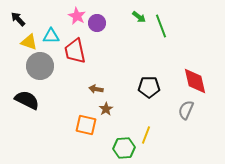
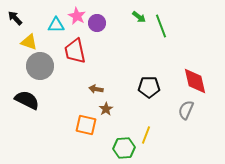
black arrow: moved 3 px left, 1 px up
cyan triangle: moved 5 px right, 11 px up
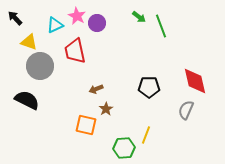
cyan triangle: moved 1 px left; rotated 24 degrees counterclockwise
brown arrow: rotated 32 degrees counterclockwise
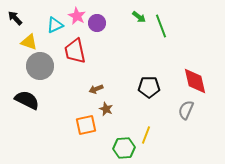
brown star: rotated 16 degrees counterclockwise
orange square: rotated 25 degrees counterclockwise
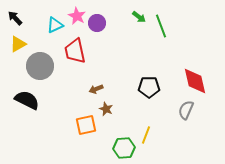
yellow triangle: moved 11 px left, 2 px down; rotated 48 degrees counterclockwise
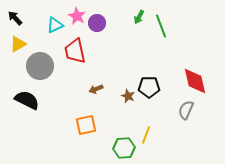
green arrow: rotated 80 degrees clockwise
brown star: moved 22 px right, 13 px up
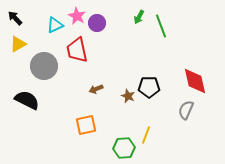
red trapezoid: moved 2 px right, 1 px up
gray circle: moved 4 px right
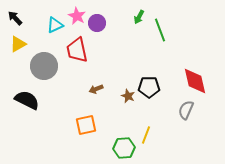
green line: moved 1 px left, 4 px down
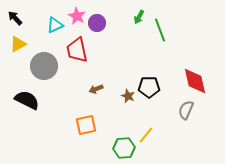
yellow line: rotated 18 degrees clockwise
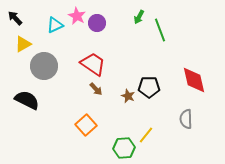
yellow triangle: moved 5 px right
red trapezoid: moved 16 px right, 14 px down; rotated 136 degrees clockwise
red diamond: moved 1 px left, 1 px up
brown arrow: rotated 112 degrees counterclockwise
gray semicircle: moved 9 px down; rotated 24 degrees counterclockwise
orange square: rotated 30 degrees counterclockwise
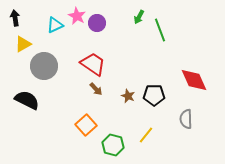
black arrow: rotated 35 degrees clockwise
red diamond: rotated 12 degrees counterclockwise
black pentagon: moved 5 px right, 8 px down
green hexagon: moved 11 px left, 3 px up; rotated 20 degrees clockwise
